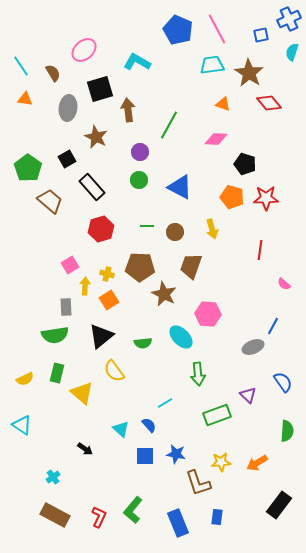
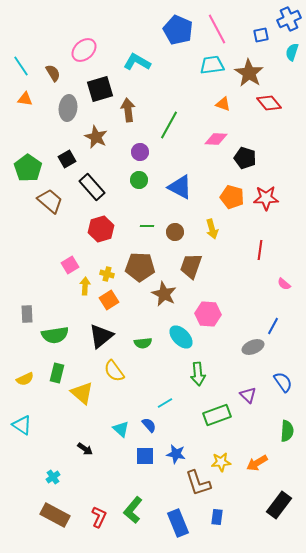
black pentagon at (245, 164): moved 6 px up
gray rectangle at (66, 307): moved 39 px left, 7 px down
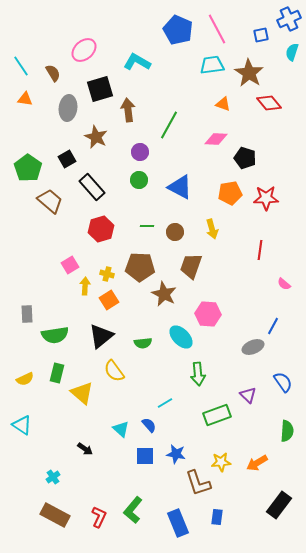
orange pentagon at (232, 197): moved 2 px left, 4 px up; rotated 25 degrees counterclockwise
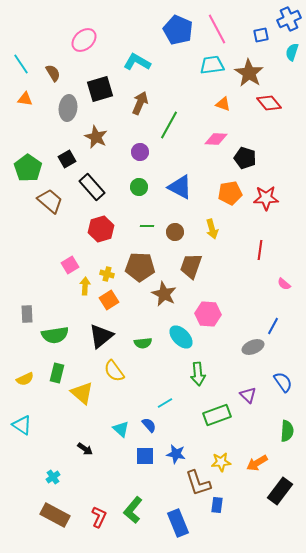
pink ellipse at (84, 50): moved 10 px up
cyan line at (21, 66): moved 2 px up
brown arrow at (128, 110): moved 12 px right, 7 px up; rotated 30 degrees clockwise
green circle at (139, 180): moved 7 px down
black rectangle at (279, 505): moved 1 px right, 14 px up
blue rectangle at (217, 517): moved 12 px up
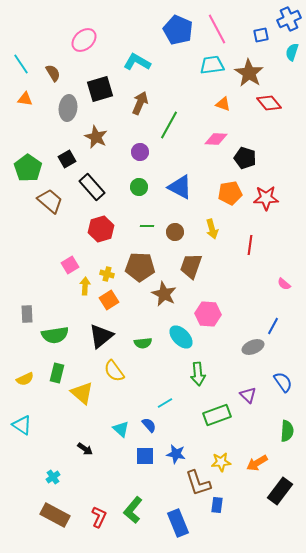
red line at (260, 250): moved 10 px left, 5 px up
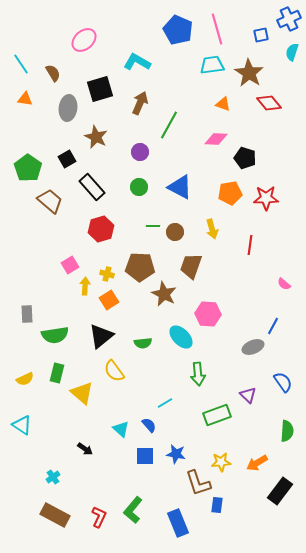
pink line at (217, 29): rotated 12 degrees clockwise
green line at (147, 226): moved 6 px right
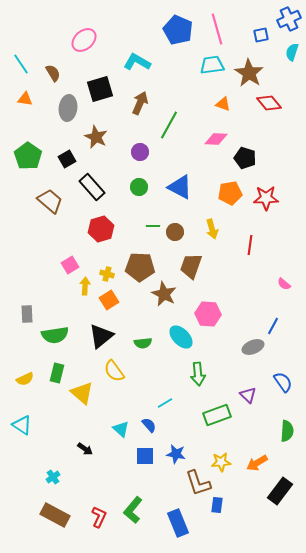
green pentagon at (28, 168): moved 12 px up
